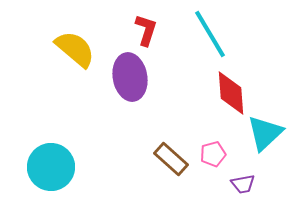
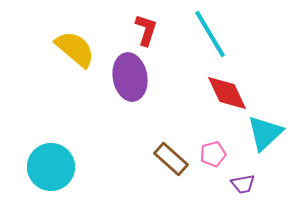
red diamond: moved 4 px left; rotated 21 degrees counterclockwise
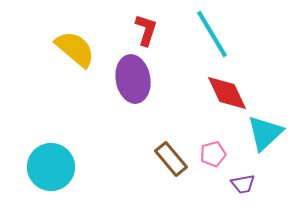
cyan line: moved 2 px right
purple ellipse: moved 3 px right, 2 px down
brown rectangle: rotated 8 degrees clockwise
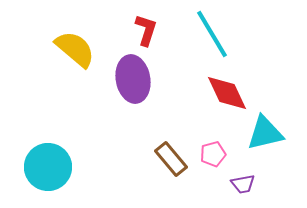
cyan triangle: rotated 30 degrees clockwise
cyan circle: moved 3 px left
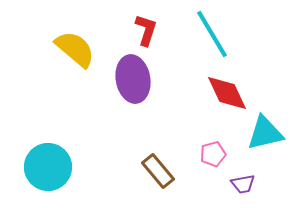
brown rectangle: moved 13 px left, 12 px down
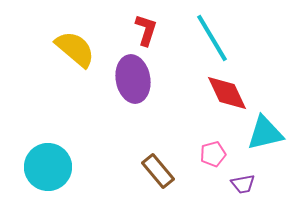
cyan line: moved 4 px down
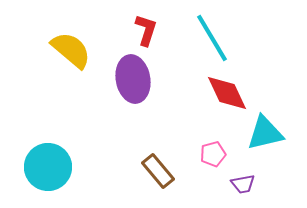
yellow semicircle: moved 4 px left, 1 px down
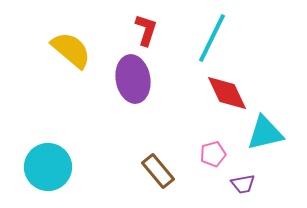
cyan line: rotated 57 degrees clockwise
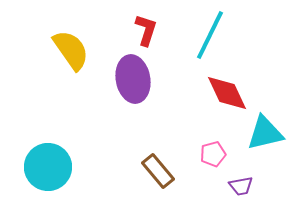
cyan line: moved 2 px left, 3 px up
yellow semicircle: rotated 15 degrees clockwise
purple trapezoid: moved 2 px left, 2 px down
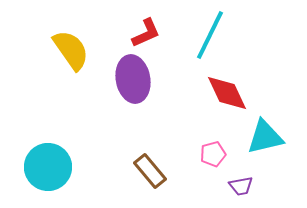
red L-shape: moved 3 px down; rotated 48 degrees clockwise
cyan triangle: moved 4 px down
brown rectangle: moved 8 px left
